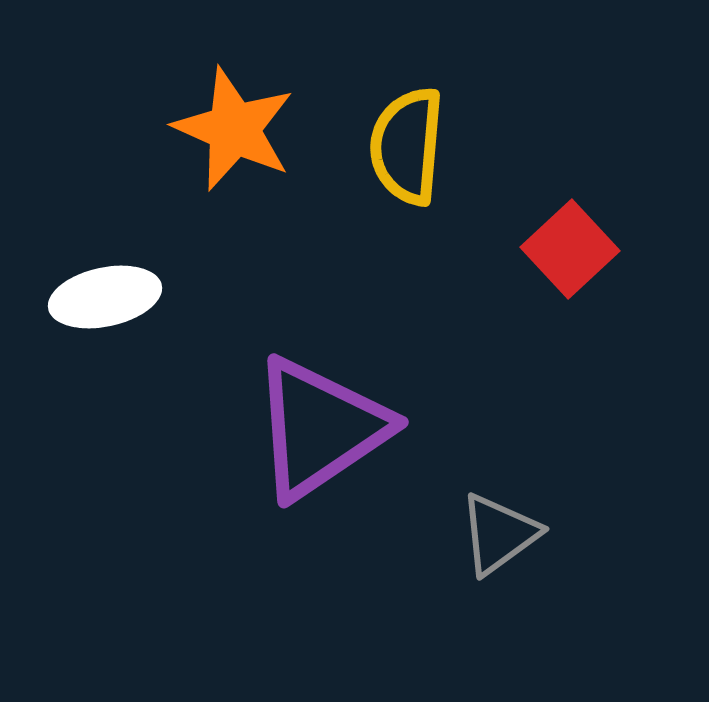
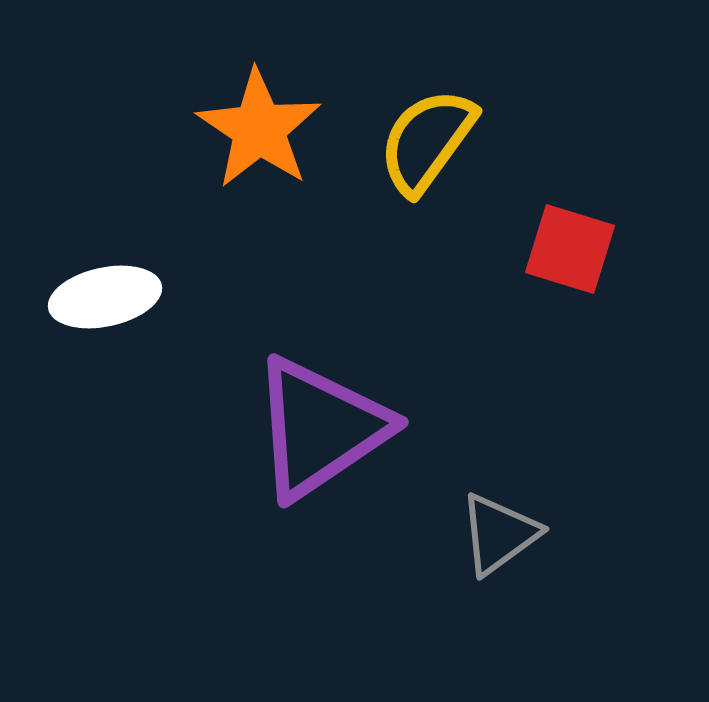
orange star: moved 25 px right; rotated 10 degrees clockwise
yellow semicircle: moved 20 px right, 5 px up; rotated 31 degrees clockwise
red square: rotated 30 degrees counterclockwise
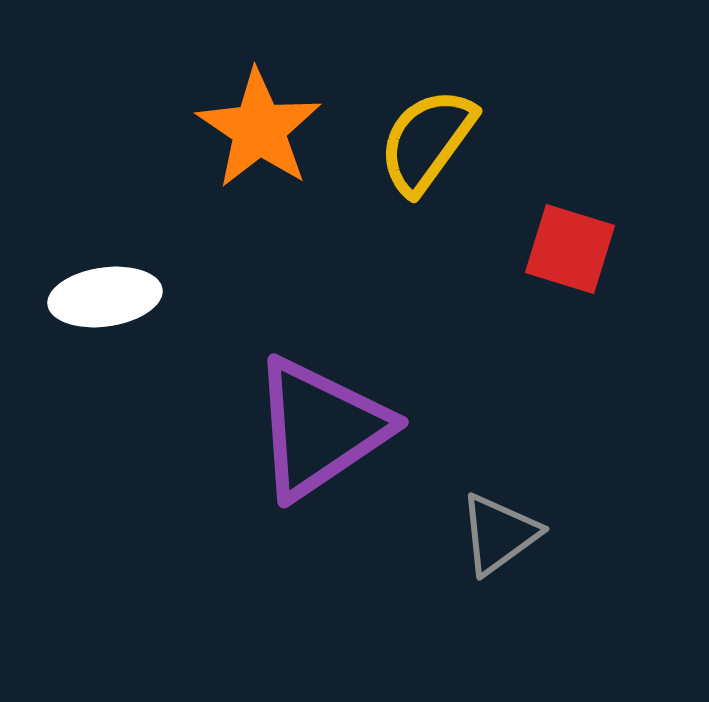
white ellipse: rotated 4 degrees clockwise
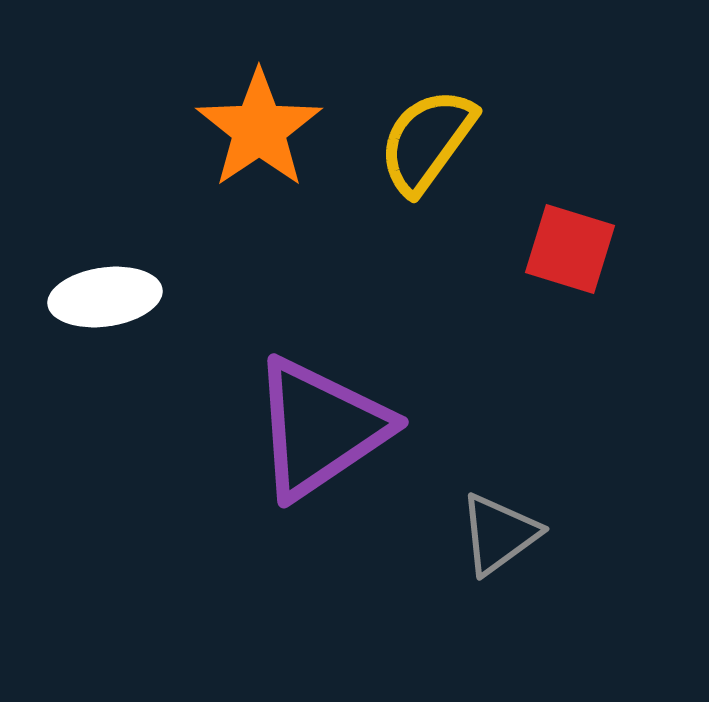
orange star: rotated 4 degrees clockwise
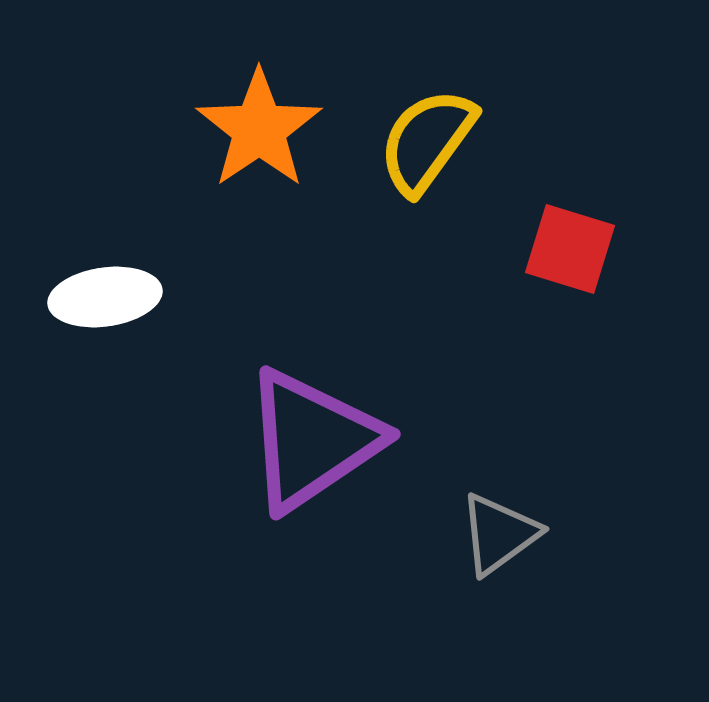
purple triangle: moved 8 px left, 12 px down
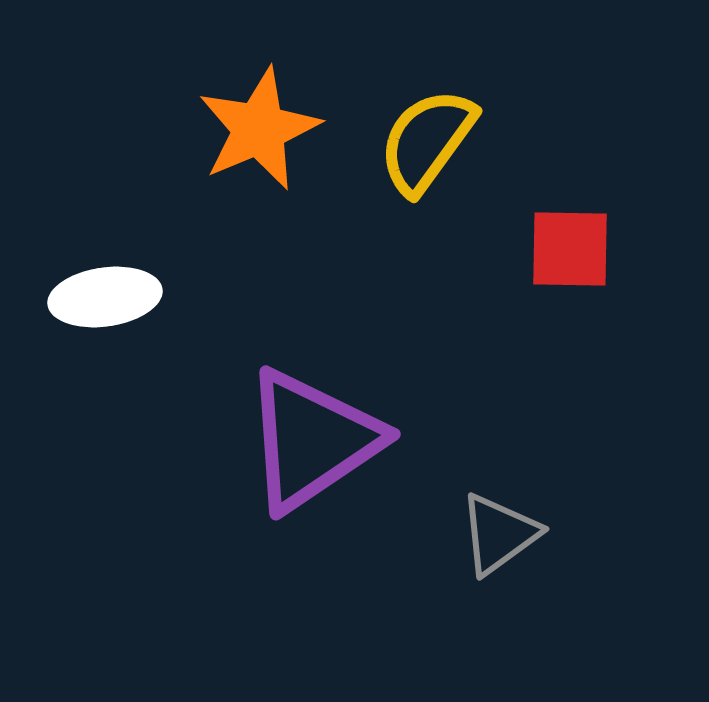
orange star: rotated 11 degrees clockwise
red square: rotated 16 degrees counterclockwise
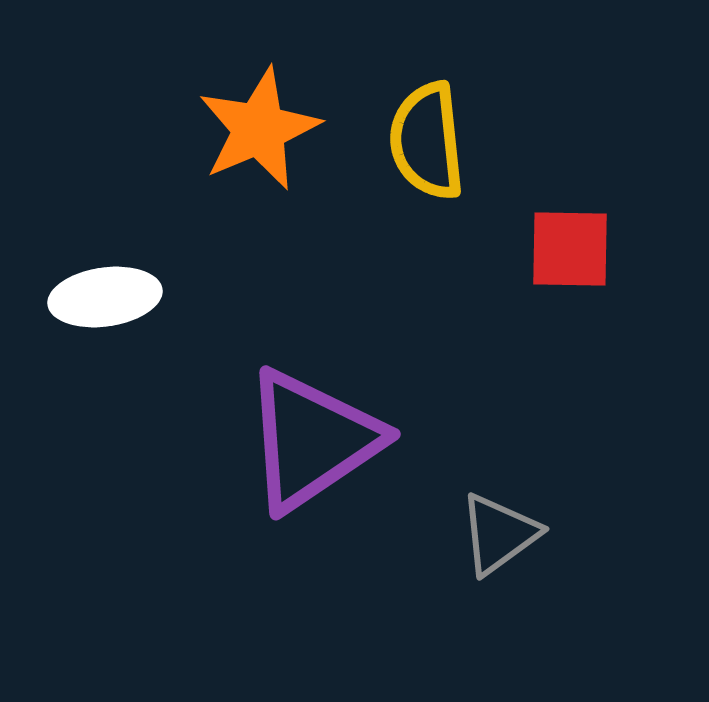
yellow semicircle: rotated 42 degrees counterclockwise
